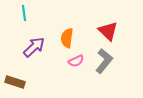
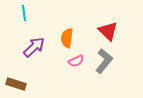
brown rectangle: moved 1 px right, 2 px down
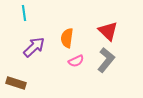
gray L-shape: moved 2 px right, 1 px up
brown rectangle: moved 1 px up
